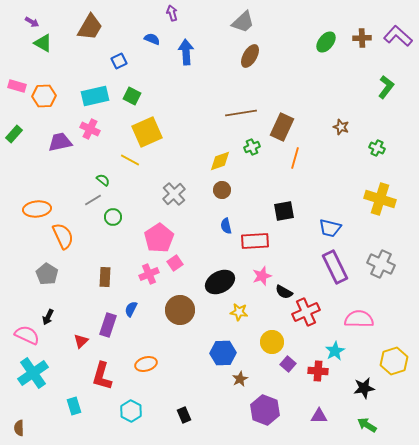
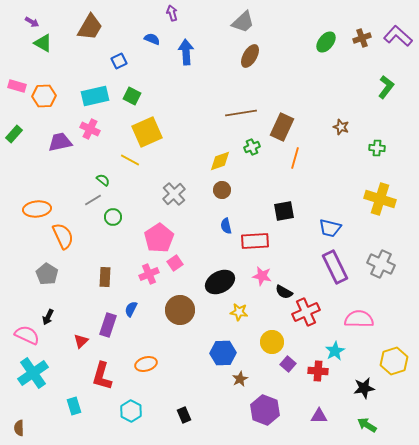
brown cross at (362, 38): rotated 18 degrees counterclockwise
green cross at (377, 148): rotated 21 degrees counterclockwise
pink star at (262, 276): rotated 30 degrees clockwise
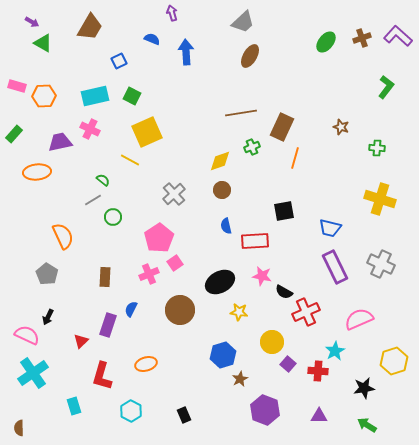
orange ellipse at (37, 209): moved 37 px up
pink semicircle at (359, 319): rotated 24 degrees counterclockwise
blue hexagon at (223, 353): moved 2 px down; rotated 15 degrees counterclockwise
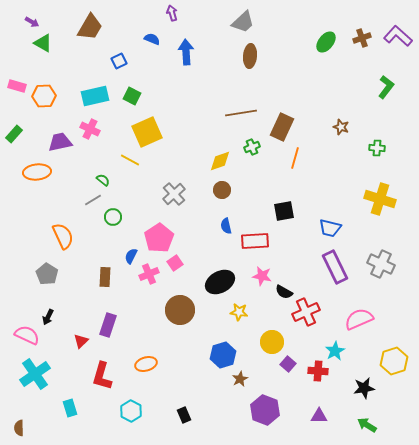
brown ellipse at (250, 56): rotated 25 degrees counterclockwise
blue semicircle at (131, 309): moved 53 px up
cyan cross at (33, 373): moved 2 px right, 1 px down
cyan rectangle at (74, 406): moved 4 px left, 2 px down
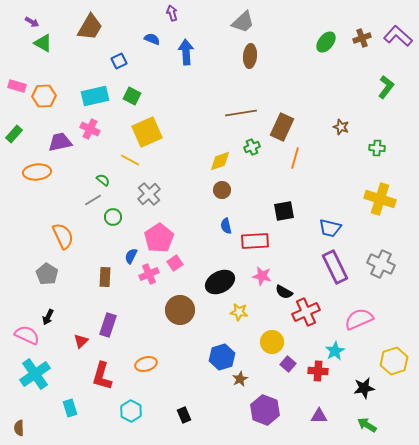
gray cross at (174, 194): moved 25 px left
blue hexagon at (223, 355): moved 1 px left, 2 px down
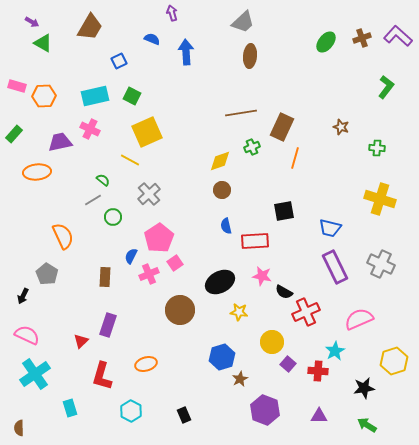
black arrow at (48, 317): moved 25 px left, 21 px up
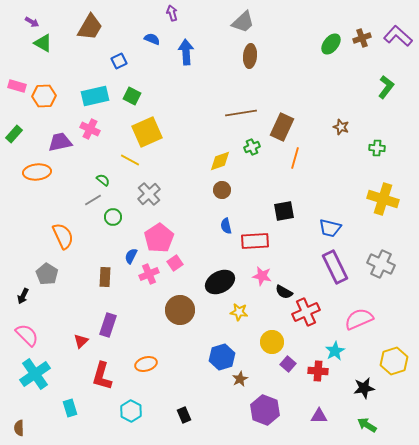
green ellipse at (326, 42): moved 5 px right, 2 px down
yellow cross at (380, 199): moved 3 px right
pink semicircle at (27, 335): rotated 20 degrees clockwise
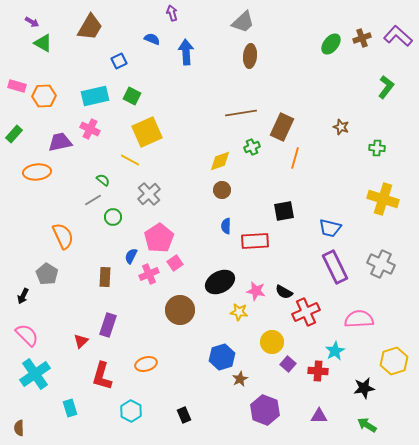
blue semicircle at (226, 226): rotated 14 degrees clockwise
pink star at (262, 276): moved 6 px left, 15 px down
pink semicircle at (359, 319): rotated 20 degrees clockwise
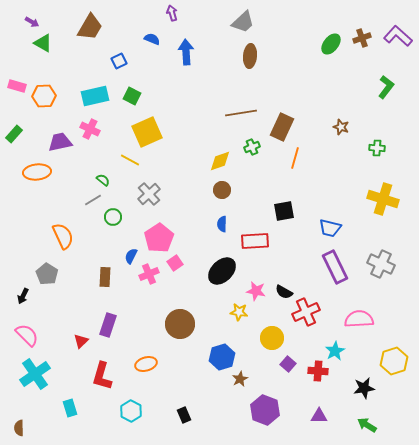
blue semicircle at (226, 226): moved 4 px left, 2 px up
black ellipse at (220, 282): moved 2 px right, 11 px up; rotated 16 degrees counterclockwise
brown circle at (180, 310): moved 14 px down
yellow circle at (272, 342): moved 4 px up
